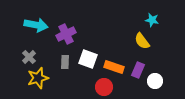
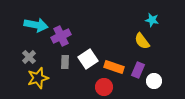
purple cross: moved 5 px left, 2 px down
white square: rotated 36 degrees clockwise
white circle: moved 1 px left
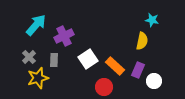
cyan arrow: rotated 60 degrees counterclockwise
purple cross: moved 3 px right
yellow semicircle: rotated 132 degrees counterclockwise
gray rectangle: moved 11 px left, 2 px up
orange rectangle: moved 1 px right, 1 px up; rotated 24 degrees clockwise
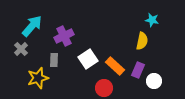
cyan arrow: moved 4 px left, 1 px down
gray cross: moved 8 px left, 8 px up
red circle: moved 1 px down
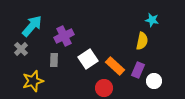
yellow star: moved 5 px left, 3 px down
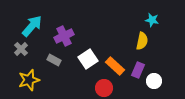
gray rectangle: rotated 64 degrees counterclockwise
yellow star: moved 4 px left, 1 px up
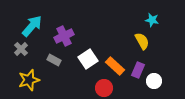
yellow semicircle: rotated 42 degrees counterclockwise
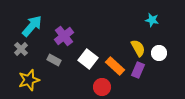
purple cross: rotated 12 degrees counterclockwise
yellow semicircle: moved 4 px left, 7 px down
white square: rotated 18 degrees counterclockwise
white circle: moved 5 px right, 28 px up
red circle: moved 2 px left, 1 px up
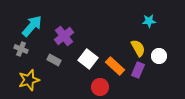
cyan star: moved 3 px left, 1 px down; rotated 16 degrees counterclockwise
gray cross: rotated 24 degrees counterclockwise
white circle: moved 3 px down
red circle: moved 2 px left
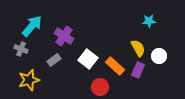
purple cross: rotated 18 degrees counterclockwise
gray rectangle: rotated 64 degrees counterclockwise
